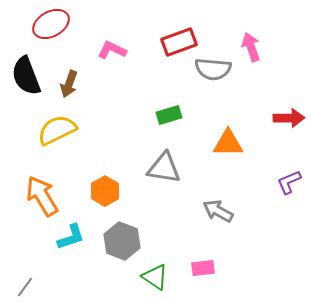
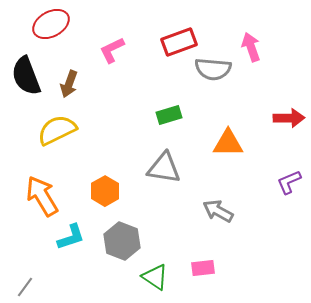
pink L-shape: rotated 52 degrees counterclockwise
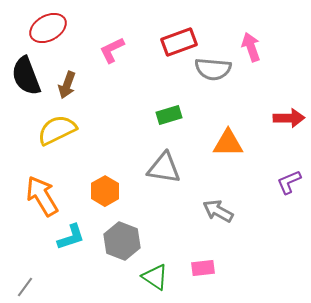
red ellipse: moved 3 px left, 4 px down
brown arrow: moved 2 px left, 1 px down
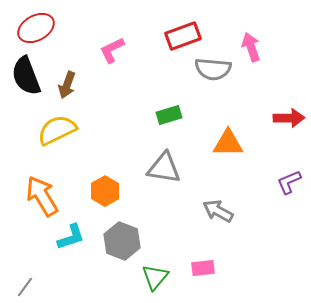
red ellipse: moved 12 px left
red rectangle: moved 4 px right, 6 px up
green triangle: rotated 36 degrees clockwise
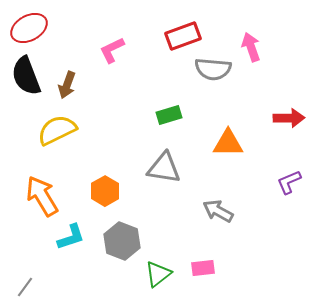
red ellipse: moved 7 px left
green triangle: moved 3 px right, 3 px up; rotated 12 degrees clockwise
